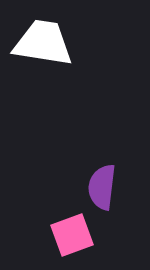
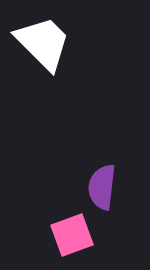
white trapezoid: rotated 36 degrees clockwise
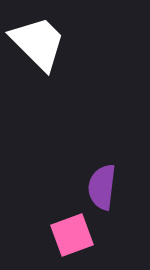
white trapezoid: moved 5 px left
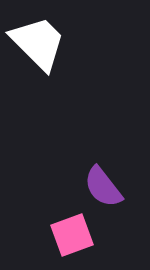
purple semicircle: moved 1 px right; rotated 45 degrees counterclockwise
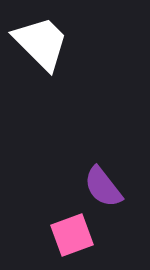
white trapezoid: moved 3 px right
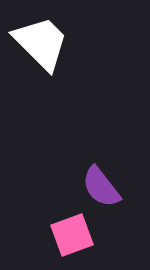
purple semicircle: moved 2 px left
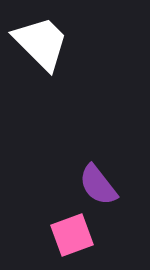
purple semicircle: moved 3 px left, 2 px up
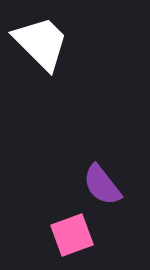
purple semicircle: moved 4 px right
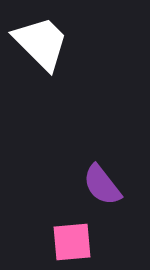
pink square: moved 7 px down; rotated 15 degrees clockwise
